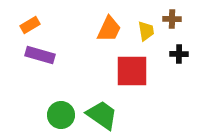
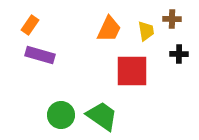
orange rectangle: rotated 24 degrees counterclockwise
green trapezoid: moved 1 px down
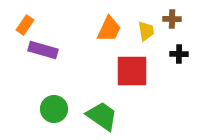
orange rectangle: moved 5 px left
purple rectangle: moved 3 px right, 5 px up
green circle: moved 7 px left, 6 px up
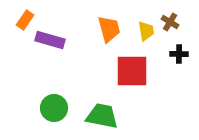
brown cross: moved 2 px left, 3 px down; rotated 30 degrees clockwise
orange rectangle: moved 5 px up
orange trapezoid: rotated 40 degrees counterclockwise
purple rectangle: moved 7 px right, 10 px up
green circle: moved 1 px up
green trapezoid: rotated 24 degrees counterclockwise
